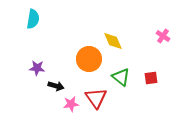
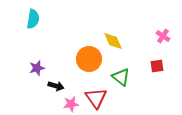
purple star: rotated 21 degrees counterclockwise
red square: moved 6 px right, 12 px up
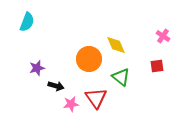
cyan semicircle: moved 6 px left, 3 px down; rotated 12 degrees clockwise
yellow diamond: moved 3 px right, 4 px down
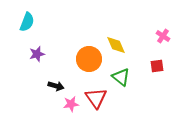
purple star: moved 14 px up
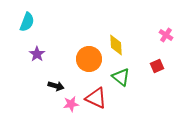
pink cross: moved 3 px right, 1 px up
yellow diamond: rotated 20 degrees clockwise
purple star: rotated 21 degrees counterclockwise
red square: rotated 16 degrees counterclockwise
red triangle: rotated 30 degrees counterclockwise
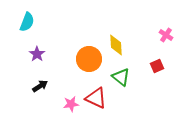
black arrow: moved 16 px left; rotated 49 degrees counterclockwise
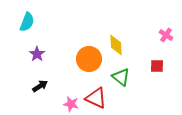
red square: rotated 24 degrees clockwise
pink star: rotated 21 degrees clockwise
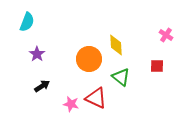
black arrow: moved 2 px right
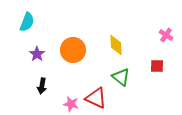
orange circle: moved 16 px left, 9 px up
black arrow: rotated 133 degrees clockwise
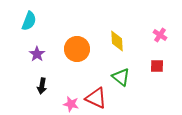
cyan semicircle: moved 2 px right, 1 px up
pink cross: moved 6 px left
yellow diamond: moved 1 px right, 4 px up
orange circle: moved 4 px right, 1 px up
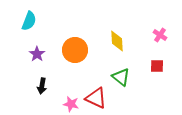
orange circle: moved 2 px left, 1 px down
